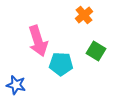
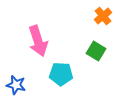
orange cross: moved 19 px right, 1 px down
cyan pentagon: moved 10 px down
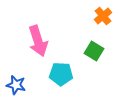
green square: moved 2 px left
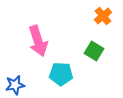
blue star: moved 1 px left; rotated 24 degrees counterclockwise
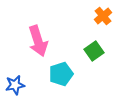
green square: rotated 24 degrees clockwise
cyan pentagon: rotated 20 degrees counterclockwise
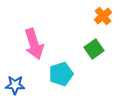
pink arrow: moved 4 px left, 3 px down
green square: moved 2 px up
blue star: rotated 12 degrees clockwise
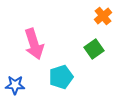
cyan pentagon: moved 3 px down
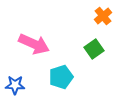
pink arrow: rotated 48 degrees counterclockwise
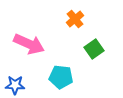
orange cross: moved 28 px left, 3 px down
pink arrow: moved 5 px left
cyan pentagon: rotated 25 degrees clockwise
